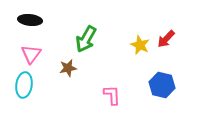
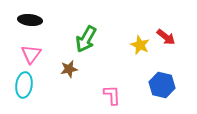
red arrow: moved 2 px up; rotated 96 degrees counterclockwise
brown star: moved 1 px right, 1 px down
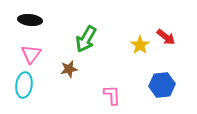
yellow star: rotated 12 degrees clockwise
blue hexagon: rotated 20 degrees counterclockwise
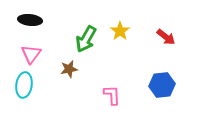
yellow star: moved 20 px left, 14 px up
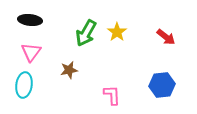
yellow star: moved 3 px left, 1 px down
green arrow: moved 6 px up
pink triangle: moved 2 px up
brown star: moved 1 px down
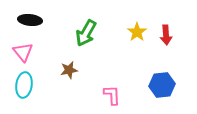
yellow star: moved 20 px right
red arrow: moved 2 px up; rotated 48 degrees clockwise
pink triangle: moved 8 px left; rotated 15 degrees counterclockwise
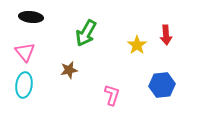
black ellipse: moved 1 px right, 3 px up
yellow star: moved 13 px down
pink triangle: moved 2 px right
pink L-shape: rotated 20 degrees clockwise
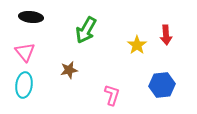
green arrow: moved 3 px up
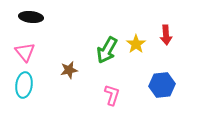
green arrow: moved 21 px right, 20 px down
yellow star: moved 1 px left, 1 px up
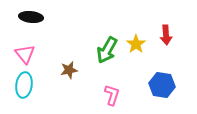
pink triangle: moved 2 px down
blue hexagon: rotated 15 degrees clockwise
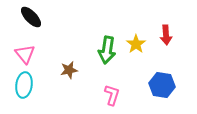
black ellipse: rotated 40 degrees clockwise
green arrow: rotated 20 degrees counterclockwise
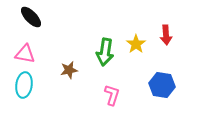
green arrow: moved 2 px left, 2 px down
pink triangle: rotated 40 degrees counterclockwise
